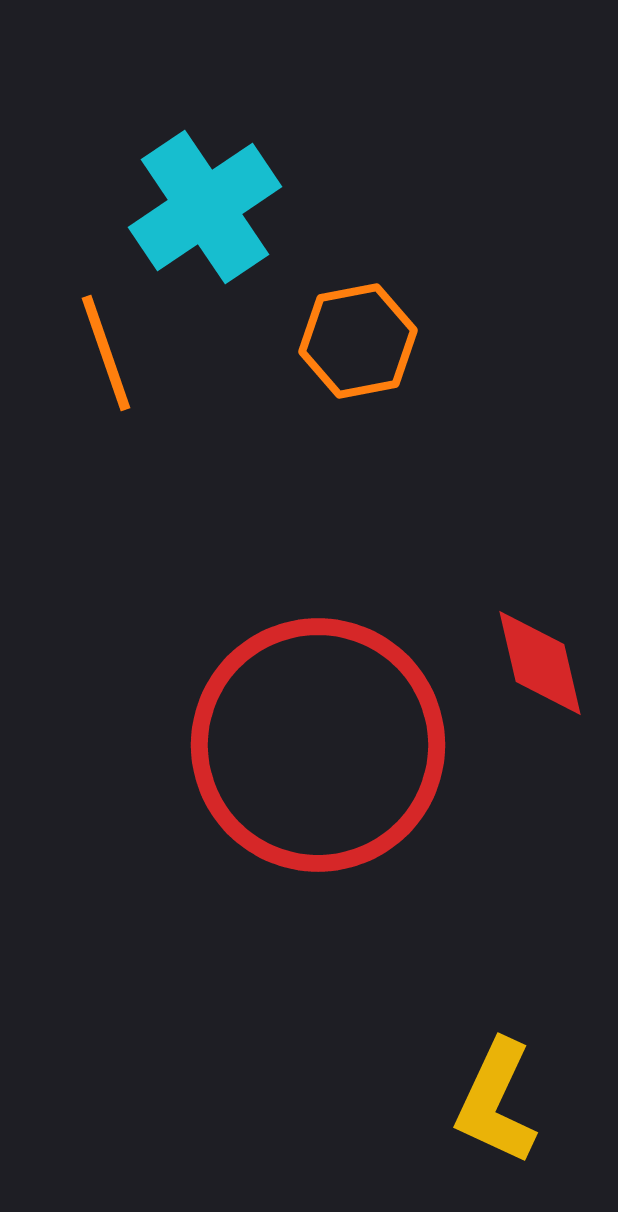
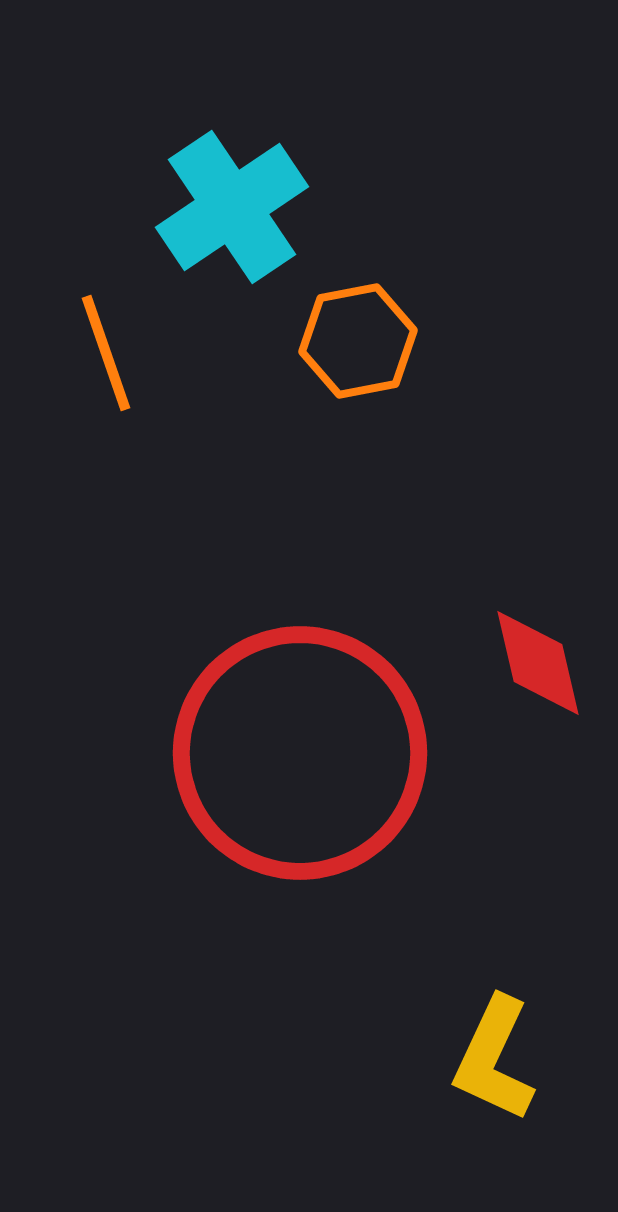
cyan cross: moved 27 px right
red diamond: moved 2 px left
red circle: moved 18 px left, 8 px down
yellow L-shape: moved 2 px left, 43 px up
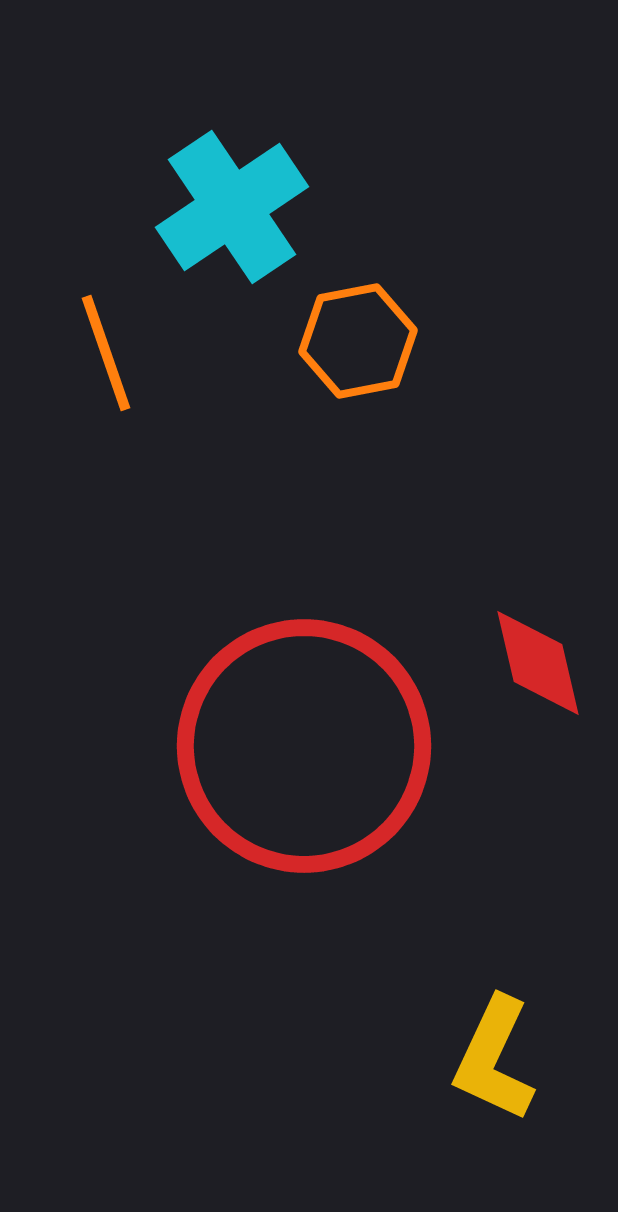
red circle: moved 4 px right, 7 px up
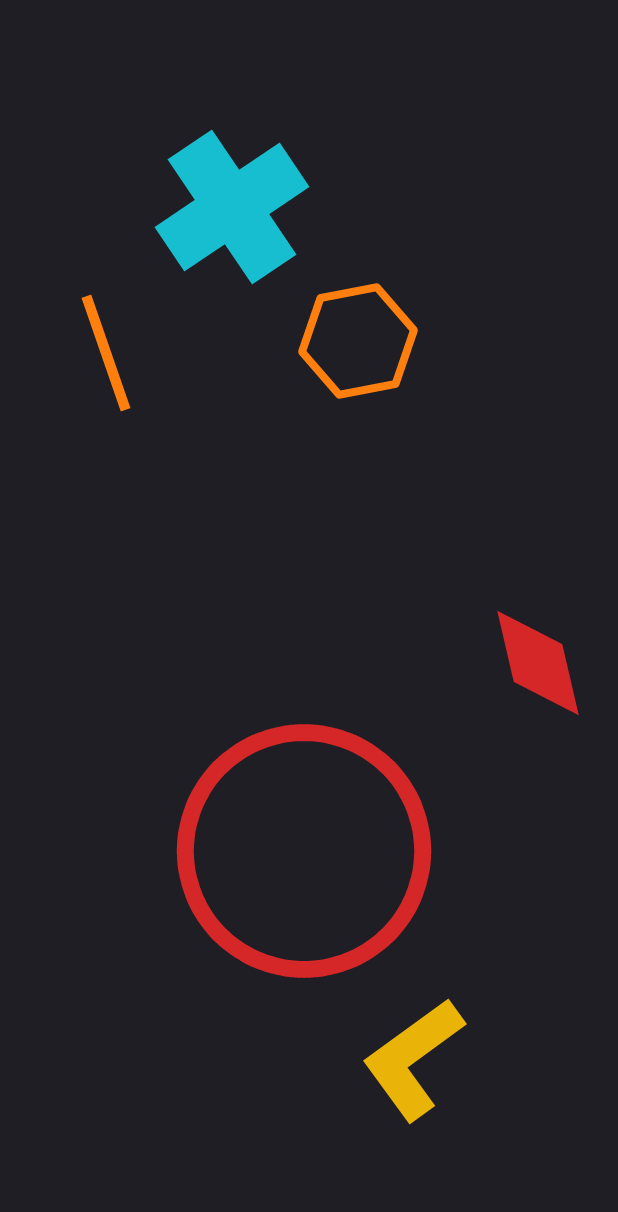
red circle: moved 105 px down
yellow L-shape: moved 81 px left; rotated 29 degrees clockwise
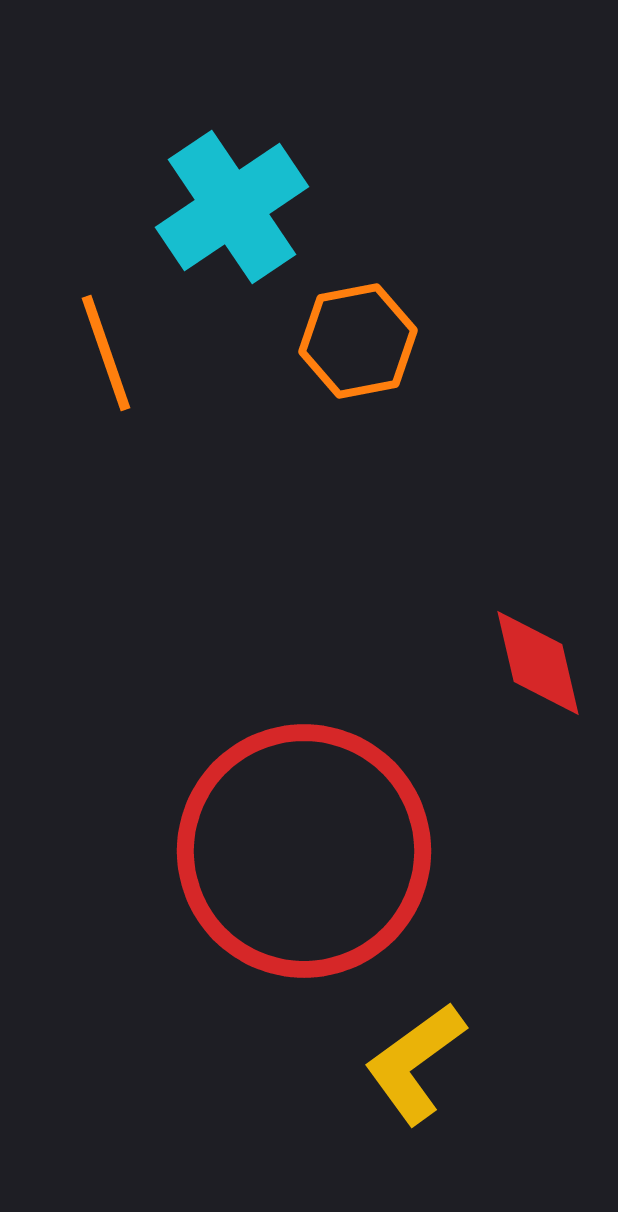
yellow L-shape: moved 2 px right, 4 px down
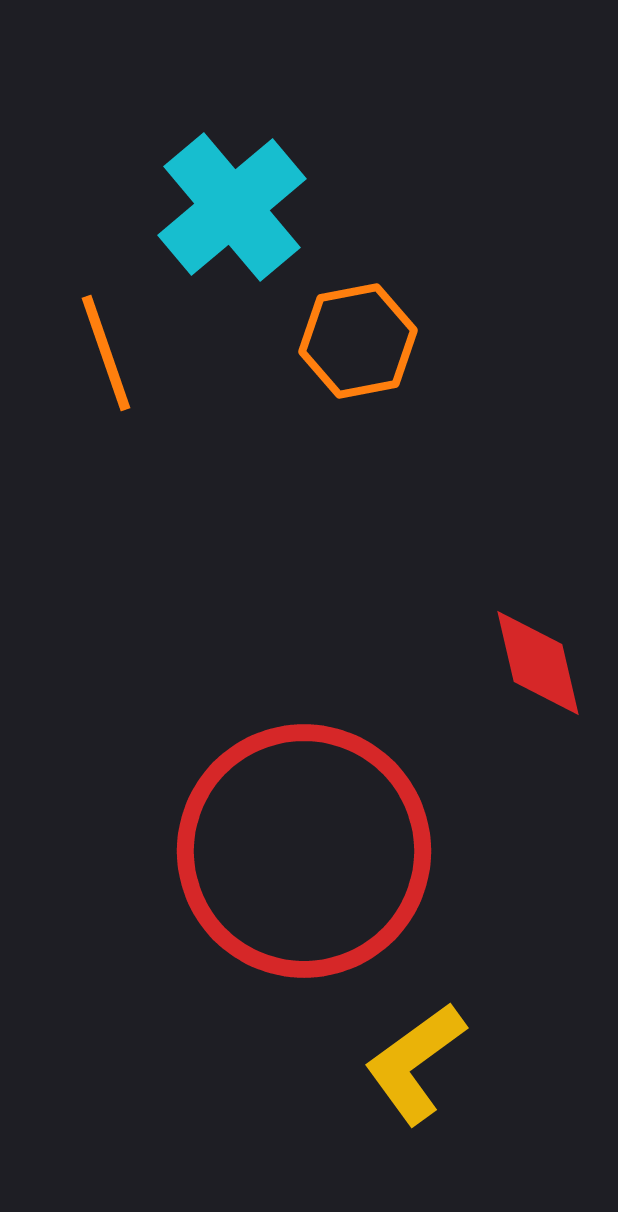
cyan cross: rotated 6 degrees counterclockwise
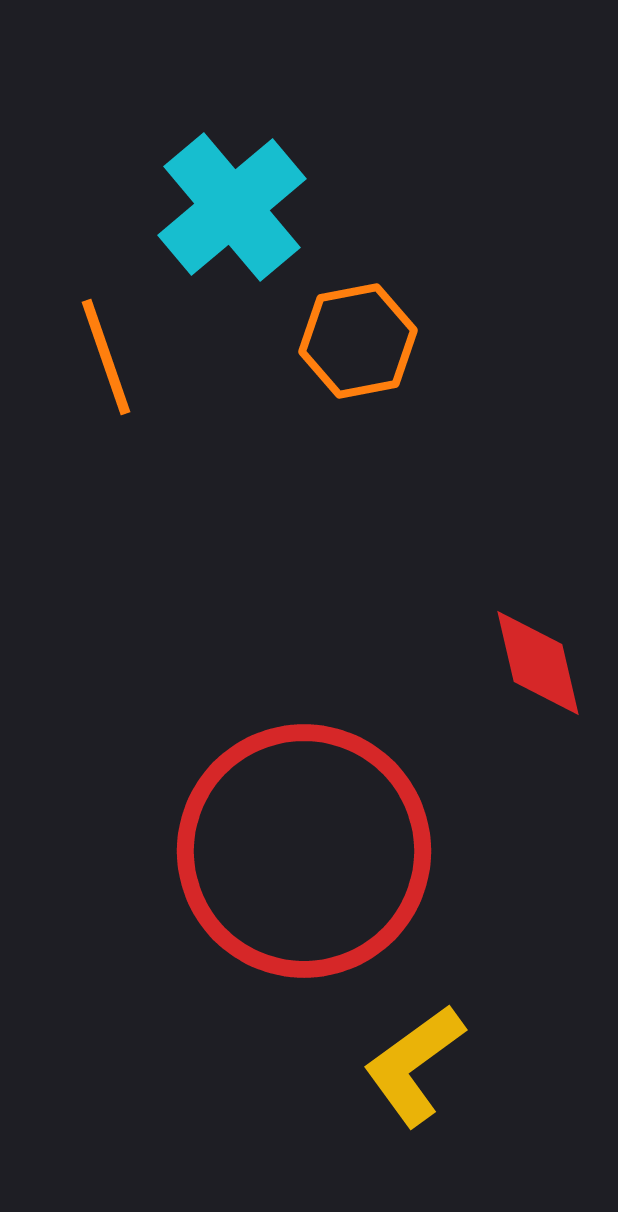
orange line: moved 4 px down
yellow L-shape: moved 1 px left, 2 px down
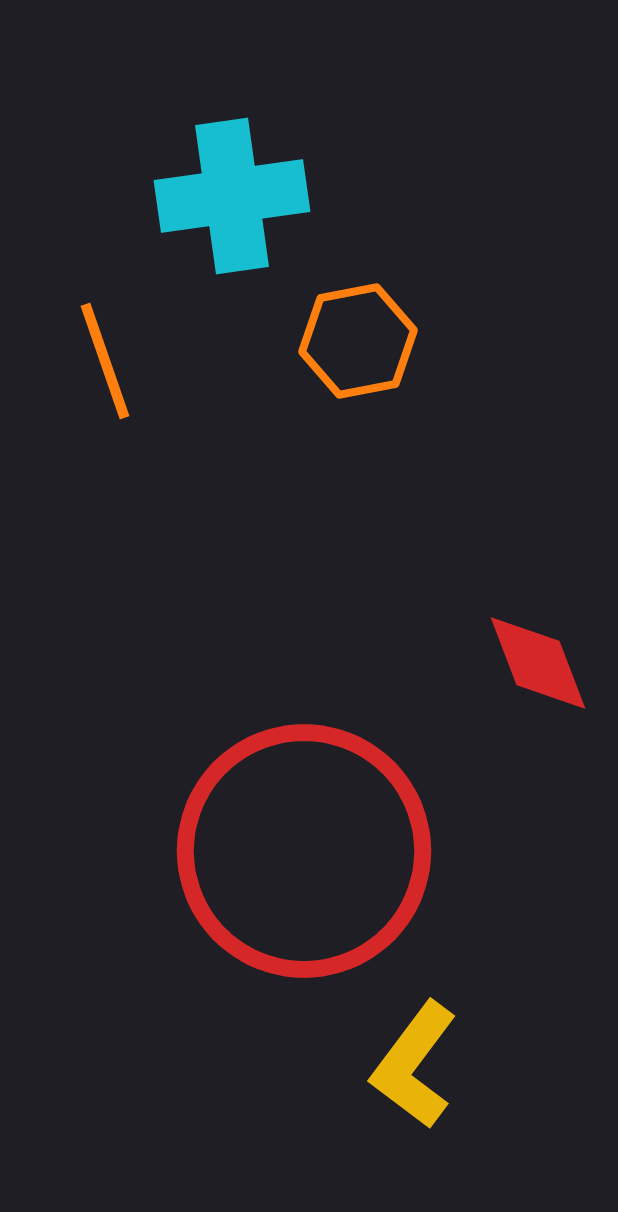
cyan cross: moved 11 px up; rotated 32 degrees clockwise
orange line: moved 1 px left, 4 px down
red diamond: rotated 8 degrees counterclockwise
yellow L-shape: rotated 17 degrees counterclockwise
